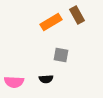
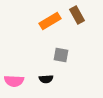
orange rectangle: moved 1 px left, 1 px up
pink semicircle: moved 1 px up
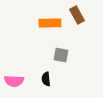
orange rectangle: moved 2 px down; rotated 30 degrees clockwise
black semicircle: rotated 88 degrees clockwise
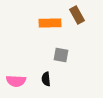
pink semicircle: moved 2 px right
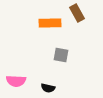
brown rectangle: moved 2 px up
black semicircle: moved 2 px right, 9 px down; rotated 72 degrees counterclockwise
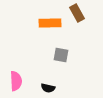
pink semicircle: rotated 96 degrees counterclockwise
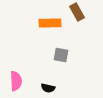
brown rectangle: moved 1 px up
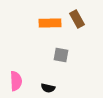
brown rectangle: moved 7 px down
